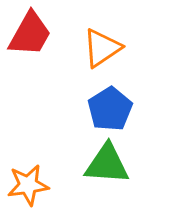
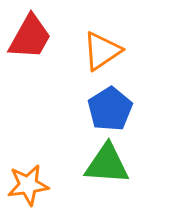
red trapezoid: moved 3 px down
orange triangle: moved 3 px down
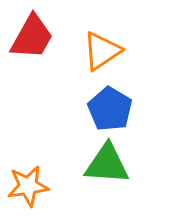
red trapezoid: moved 2 px right
blue pentagon: rotated 9 degrees counterclockwise
orange star: moved 1 px down
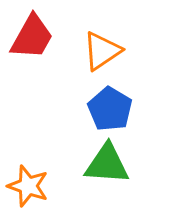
orange star: rotated 27 degrees clockwise
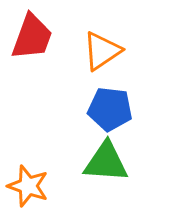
red trapezoid: rotated 9 degrees counterclockwise
blue pentagon: rotated 24 degrees counterclockwise
green triangle: moved 1 px left, 2 px up
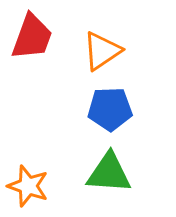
blue pentagon: rotated 9 degrees counterclockwise
green triangle: moved 3 px right, 11 px down
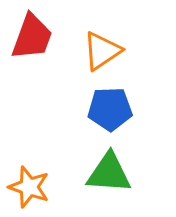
orange star: moved 1 px right, 1 px down
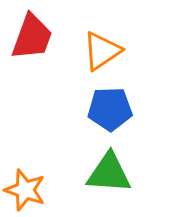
orange star: moved 4 px left, 3 px down
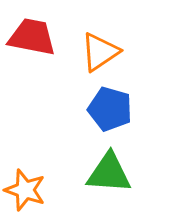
red trapezoid: rotated 99 degrees counterclockwise
orange triangle: moved 2 px left, 1 px down
blue pentagon: rotated 18 degrees clockwise
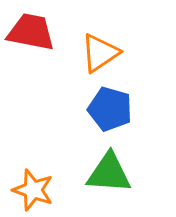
red trapezoid: moved 1 px left, 5 px up
orange triangle: moved 1 px down
orange star: moved 8 px right
